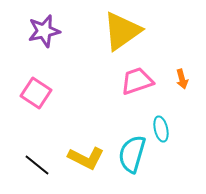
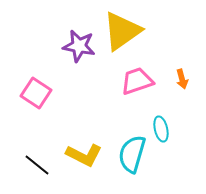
purple star: moved 35 px right, 15 px down; rotated 24 degrees clockwise
yellow L-shape: moved 2 px left, 3 px up
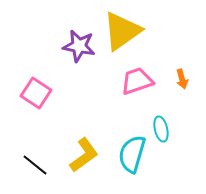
yellow L-shape: rotated 63 degrees counterclockwise
black line: moved 2 px left
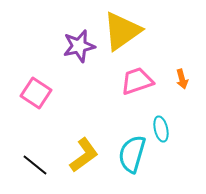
purple star: rotated 24 degrees counterclockwise
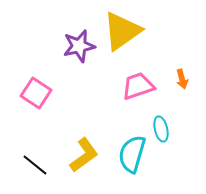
pink trapezoid: moved 1 px right, 5 px down
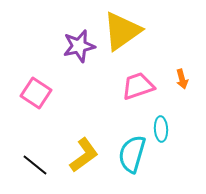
cyan ellipse: rotated 10 degrees clockwise
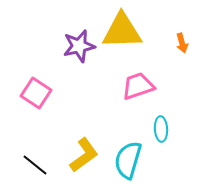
yellow triangle: rotated 33 degrees clockwise
orange arrow: moved 36 px up
cyan semicircle: moved 4 px left, 6 px down
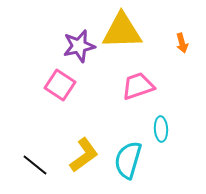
pink square: moved 24 px right, 8 px up
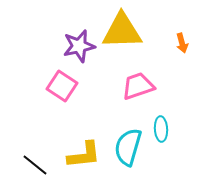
pink square: moved 2 px right, 1 px down
yellow L-shape: rotated 30 degrees clockwise
cyan semicircle: moved 13 px up
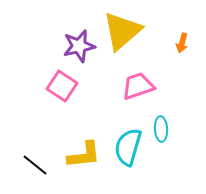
yellow triangle: rotated 39 degrees counterclockwise
orange arrow: rotated 30 degrees clockwise
